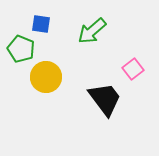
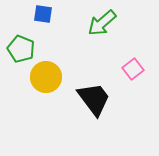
blue square: moved 2 px right, 10 px up
green arrow: moved 10 px right, 8 px up
black trapezoid: moved 11 px left
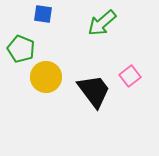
pink square: moved 3 px left, 7 px down
black trapezoid: moved 8 px up
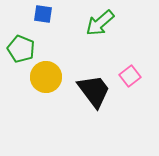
green arrow: moved 2 px left
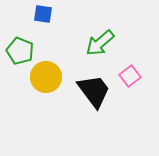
green arrow: moved 20 px down
green pentagon: moved 1 px left, 2 px down
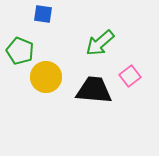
black trapezoid: moved 1 px up; rotated 48 degrees counterclockwise
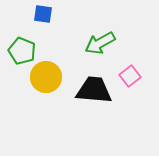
green arrow: rotated 12 degrees clockwise
green pentagon: moved 2 px right
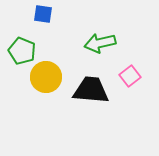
green arrow: rotated 16 degrees clockwise
black trapezoid: moved 3 px left
